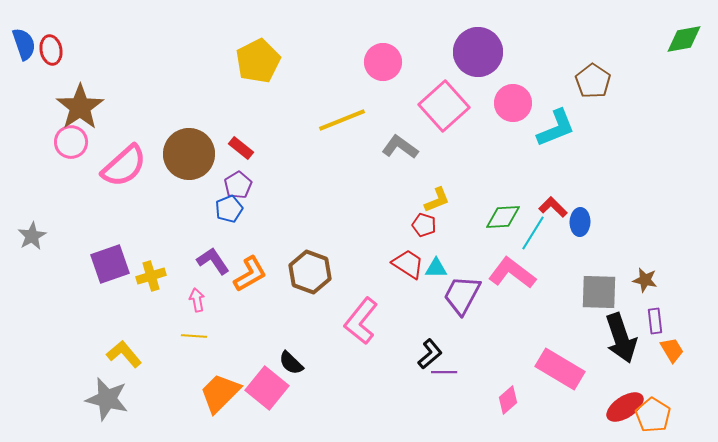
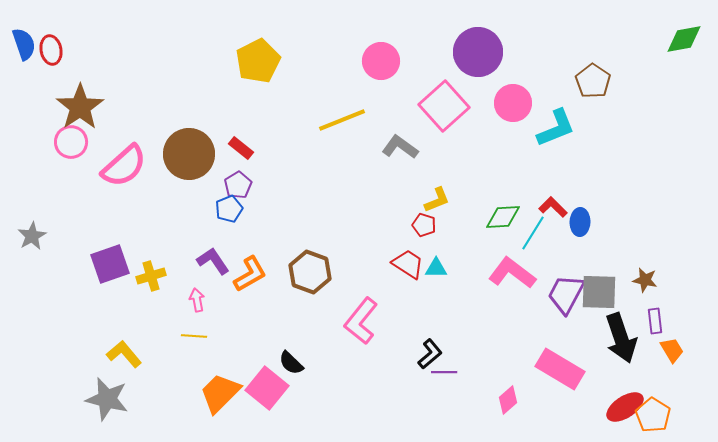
pink circle at (383, 62): moved 2 px left, 1 px up
purple trapezoid at (462, 295): moved 104 px right, 1 px up
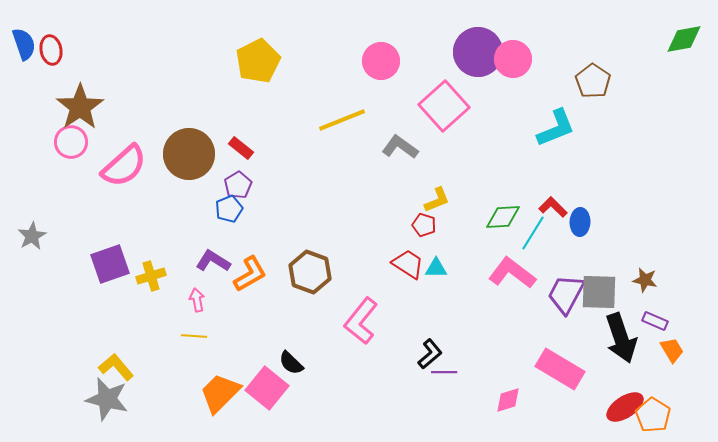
pink circle at (513, 103): moved 44 px up
purple L-shape at (213, 261): rotated 24 degrees counterclockwise
purple rectangle at (655, 321): rotated 60 degrees counterclockwise
yellow L-shape at (124, 354): moved 8 px left, 13 px down
pink diamond at (508, 400): rotated 24 degrees clockwise
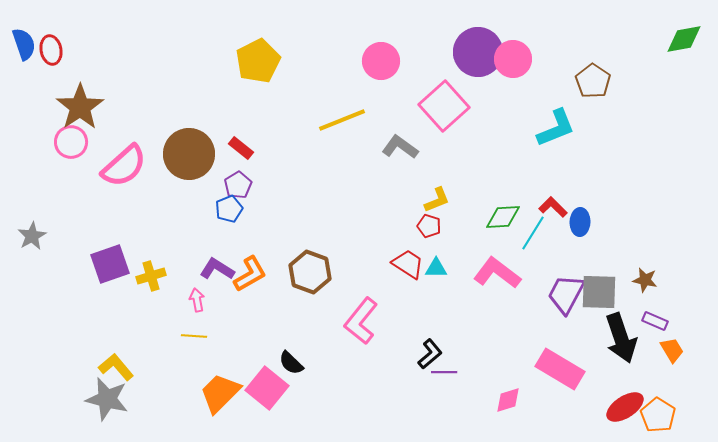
red pentagon at (424, 225): moved 5 px right, 1 px down
purple L-shape at (213, 261): moved 4 px right, 8 px down
pink L-shape at (512, 273): moved 15 px left
orange pentagon at (653, 415): moved 5 px right
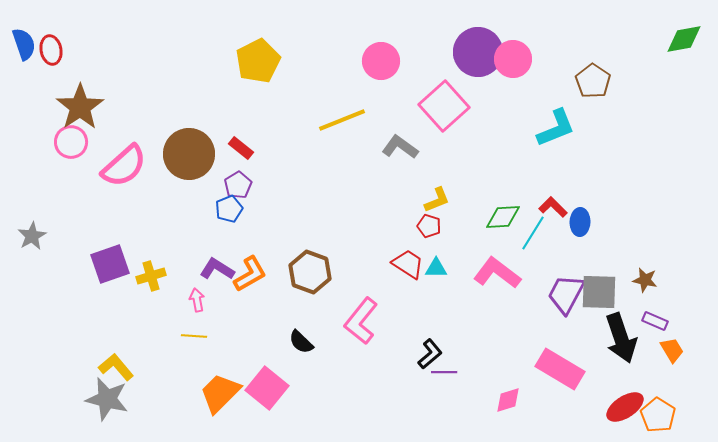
black semicircle at (291, 363): moved 10 px right, 21 px up
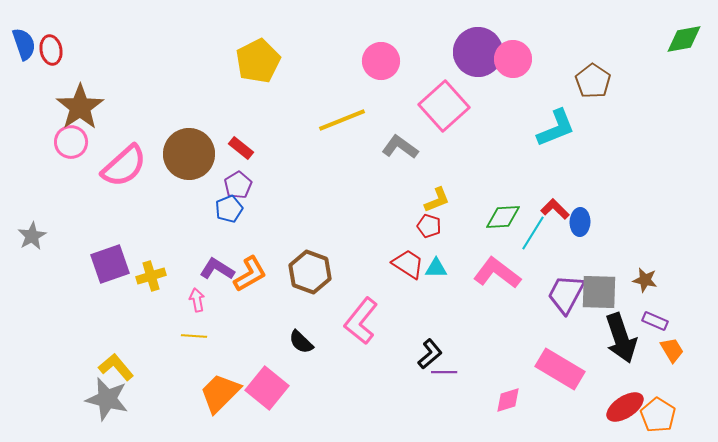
red L-shape at (553, 207): moved 2 px right, 2 px down
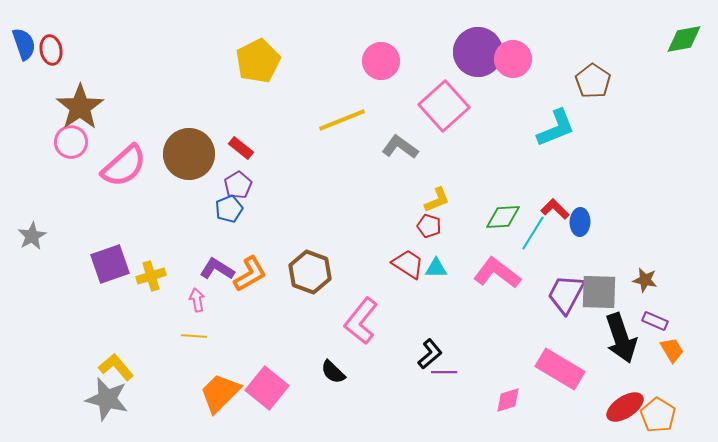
black semicircle at (301, 342): moved 32 px right, 30 px down
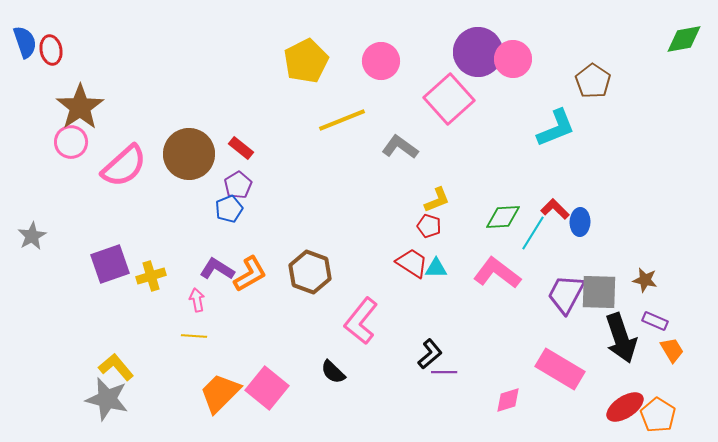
blue semicircle at (24, 44): moved 1 px right, 2 px up
yellow pentagon at (258, 61): moved 48 px right
pink square at (444, 106): moved 5 px right, 7 px up
red trapezoid at (408, 264): moved 4 px right, 1 px up
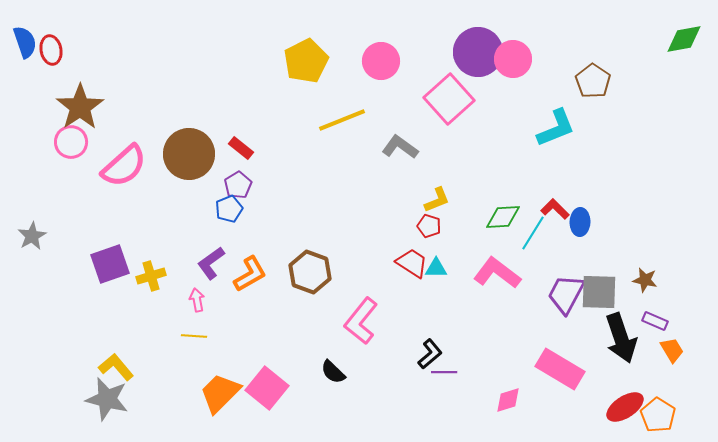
purple L-shape at (217, 269): moved 6 px left, 6 px up; rotated 68 degrees counterclockwise
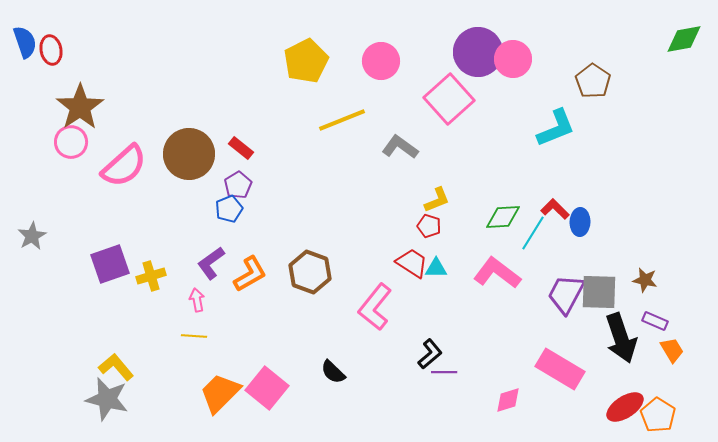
pink L-shape at (361, 321): moved 14 px right, 14 px up
